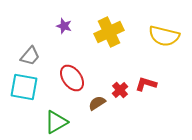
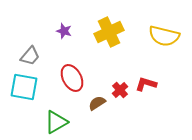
purple star: moved 5 px down
red ellipse: rotated 8 degrees clockwise
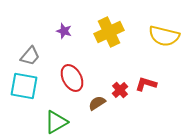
cyan square: moved 1 px up
